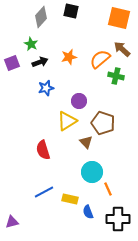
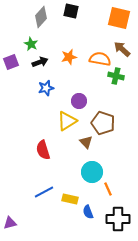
orange semicircle: rotated 50 degrees clockwise
purple square: moved 1 px left, 1 px up
purple triangle: moved 2 px left, 1 px down
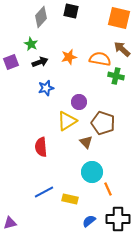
purple circle: moved 1 px down
red semicircle: moved 2 px left, 3 px up; rotated 12 degrees clockwise
blue semicircle: moved 1 px right, 9 px down; rotated 72 degrees clockwise
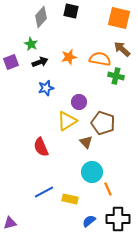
red semicircle: rotated 18 degrees counterclockwise
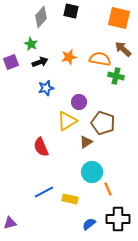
brown arrow: moved 1 px right
brown triangle: rotated 40 degrees clockwise
blue semicircle: moved 3 px down
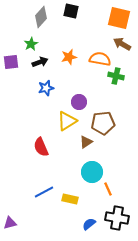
green star: rotated 16 degrees clockwise
brown arrow: moved 1 px left, 5 px up; rotated 12 degrees counterclockwise
purple square: rotated 14 degrees clockwise
brown pentagon: rotated 25 degrees counterclockwise
black cross: moved 1 px left, 1 px up; rotated 10 degrees clockwise
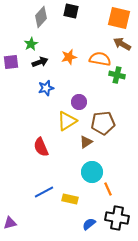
green cross: moved 1 px right, 1 px up
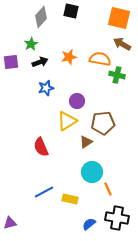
purple circle: moved 2 px left, 1 px up
